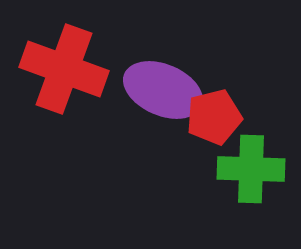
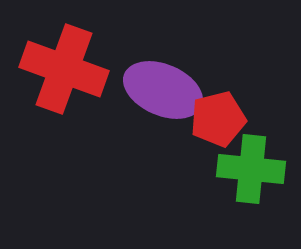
red pentagon: moved 4 px right, 2 px down
green cross: rotated 4 degrees clockwise
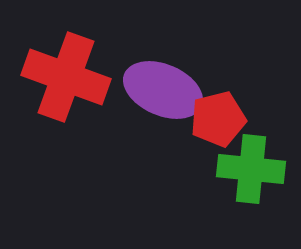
red cross: moved 2 px right, 8 px down
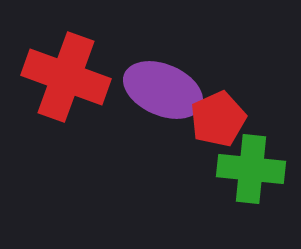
red pentagon: rotated 10 degrees counterclockwise
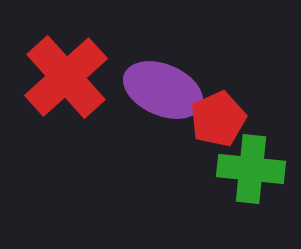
red cross: rotated 28 degrees clockwise
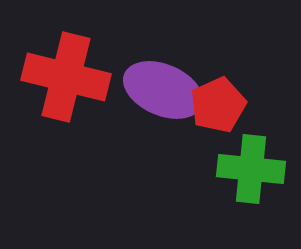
red cross: rotated 34 degrees counterclockwise
red pentagon: moved 14 px up
